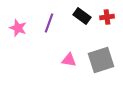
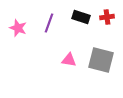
black rectangle: moved 1 px left, 1 px down; rotated 18 degrees counterclockwise
gray square: rotated 32 degrees clockwise
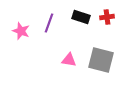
pink star: moved 3 px right, 3 px down
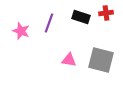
red cross: moved 1 px left, 4 px up
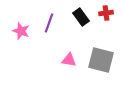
black rectangle: rotated 36 degrees clockwise
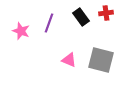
pink triangle: rotated 14 degrees clockwise
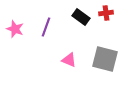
black rectangle: rotated 18 degrees counterclockwise
purple line: moved 3 px left, 4 px down
pink star: moved 6 px left, 2 px up
gray square: moved 4 px right, 1 px up
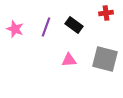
black rectangle: moved 7 px left, 8 px down
pink triangle: rotated 28 degrees counterclockwise
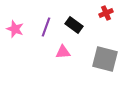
red cross: rotated 16 degrees counterclockwise
pink triangle: moved 6 px left, 8 px up
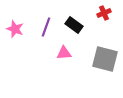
red cross: moved 2 px left
pink triangle: moved 1 px right, 1 px down
